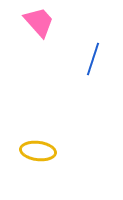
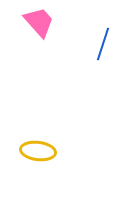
blue line: moved 10 px right, 15 px up
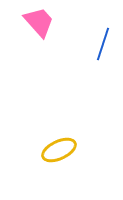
yellow ellipse: moved 21 px right, 1 px up; rotated 32 degrees counterclockwise
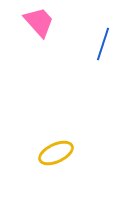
yellow ellipse: moved 3 px left, 3 px down
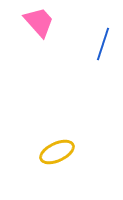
yellow ellipse: moved 1 px right, 1 px up
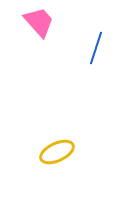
blue line: moved 7 px left, 4 px down
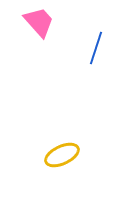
yellow ellipse: moved 5 px right, 3 px down
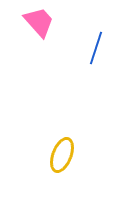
yellow ellipse: rotated 44 degrees counterclockwise
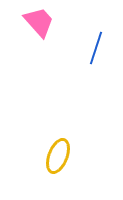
yellow ellipse: moved 4 px left, 1 px down
